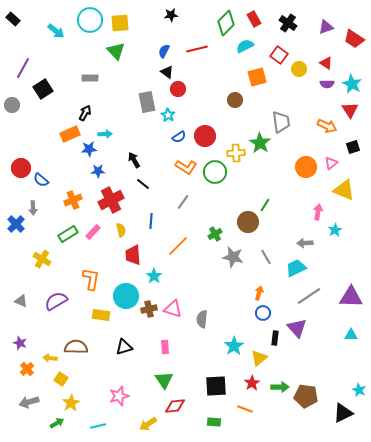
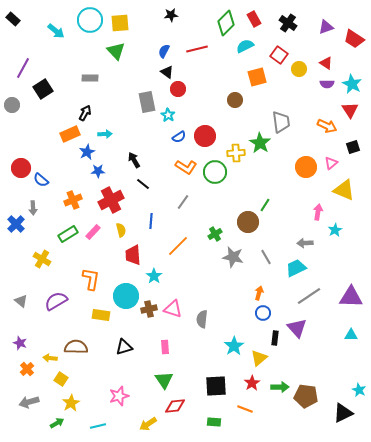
blue star at (89, 149): moved 2 px left, 3 px down; rotated 21 degrees counterclockwise
gray triangle at (21, 301): rotated 16 degrees clockwise
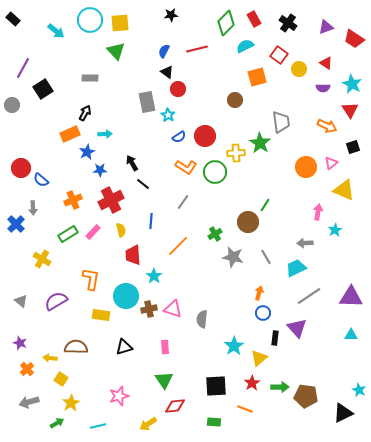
purple semicircle at (327, 84): moved 4 px left, 4 px down
black arrow at (134, 160): moved 2 px left, 3 px down
blue star at (98, 171): moved 2 px right, 1 px up
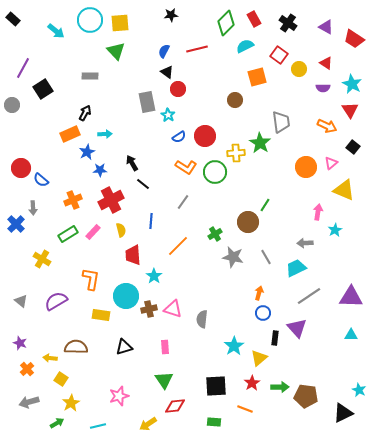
purple triangle at (326, 27): rotated 49 degrees clockwise
gray rectangle at (90, 78): moved 2 px up
black square at (353, 147): rotated 32 degrees counterclockwise
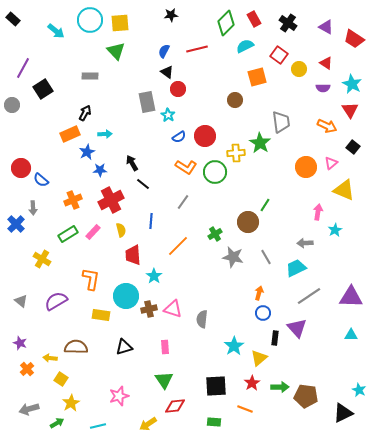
gray arrow at (29, 402): moved 7 px down
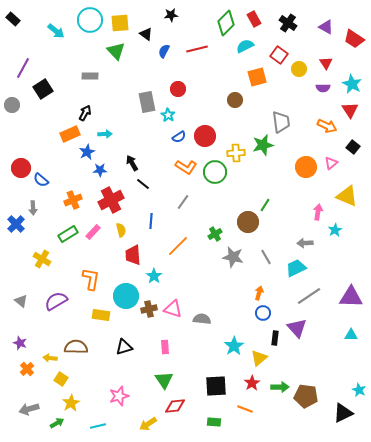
red triangle at (326, 63): rotated 24 degrees clockwise
black triangle at (167, 72): moved 21 px left, 38 px up
green star at (260, 143): moved 3 px right, 2 px down; rotated 25 degrees clockwise
yellow triangle at (344, 190): moved 3 px right, 6 px down
gray semicircle at (202, 319): rotated 90 degrees clockwise
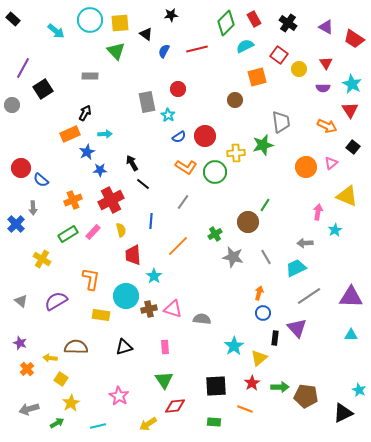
pink star at (119, 396): rotated 24 degrees counterclockwise
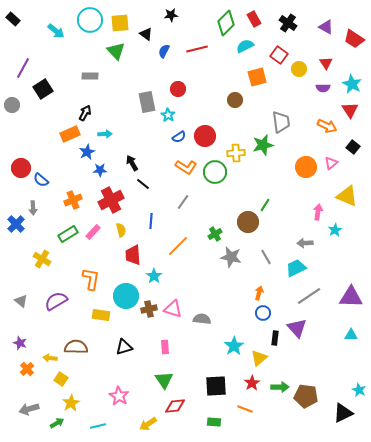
gray star at (233, 257): moved 2 px left
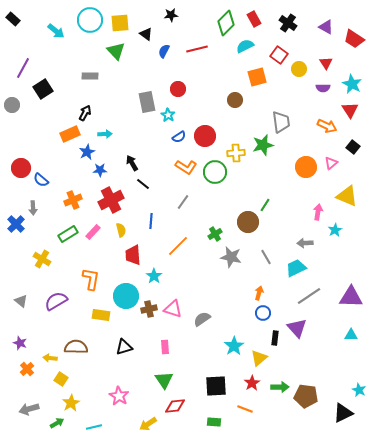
gray semicircle at (202, 319): rotated 42 degrees counterclockwise
cyan line at (98, 426): moved 4 px left, 1 px down
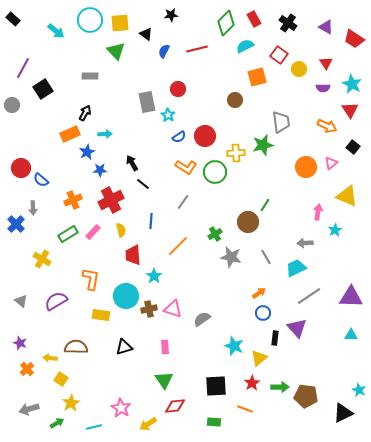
orange arrow at (259, 293): rotated 40 degrees clockwise
cyan star at (234, 346): rotated 18 degrees counterclockwise
pink star at (119, 396): moved 2 px right, 12 px down
